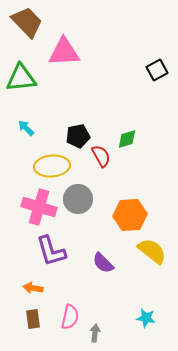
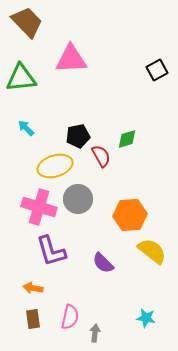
pink triangle: moved 7 px right, 7 px down
yellow ellipse: moved 3 px right; rotated 12 degrees counterclockwise
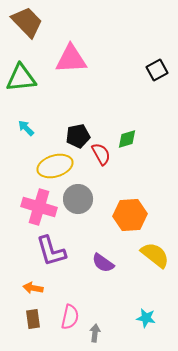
red semicircle: moved 2 px up
yellow semicircle: moved 3 px right, 4 px down
purple semicircle: rotated 10 degrees counterclockwise
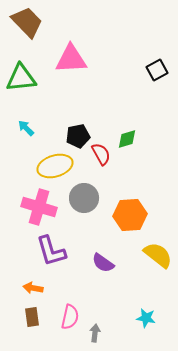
gray circle: moved 6 px right, 1 px up
yellow semicircle: moved 3 px right
brown rectangle: moved 1 px left, 2 px up
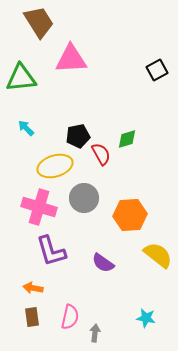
brown trapezoid: moved 12 px right; rotated 12 degrees clockwise
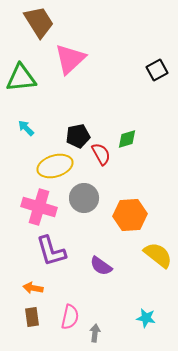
pink triangle: moved 1 px left; rotated 40 degrees counterclockwise
purple semicircle: moved 2 px left, 3 px down
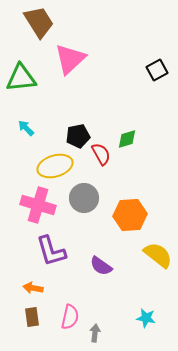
pink cross: moved 1 px left, 2 px up
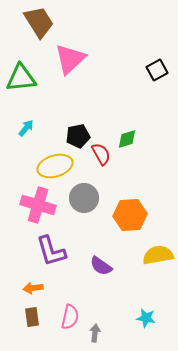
cyan arrow: rotated 84 degrees clockwise
yellow semicircle: rotated 48 degrees counterclockwise
orange arrow: rotated 18 degrees counterclockwise
